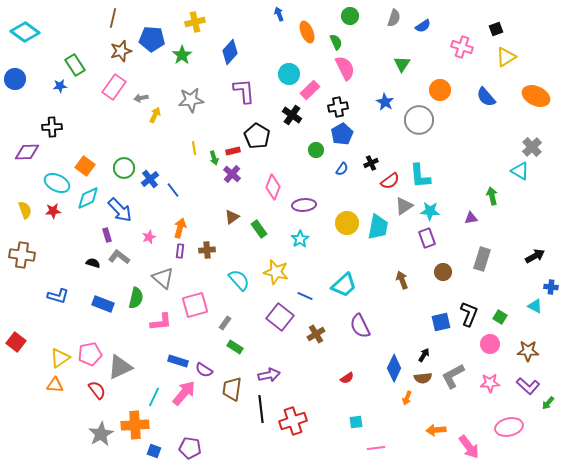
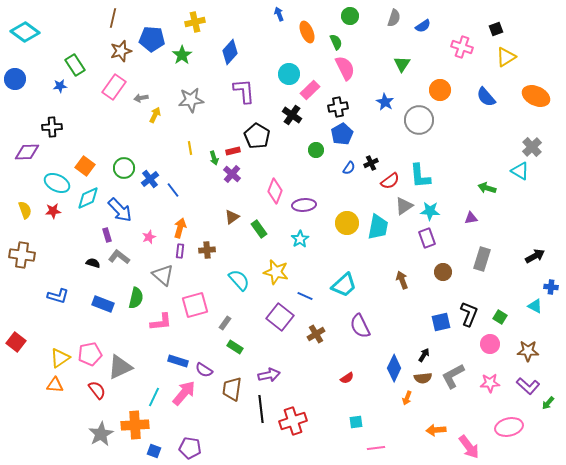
yellow line at (194, 148): moved 4 px left
blue semicircle at (342, 169): moved 7 px right, 1 px up
pink diamond at (273, 187): moved 2 px right, 4 px down
green arrow at (492, 196): moved 5 px left, 8 px up; rotated 60 degrees counterclockwise
gray triangle at (163, 278): moved 3 px up
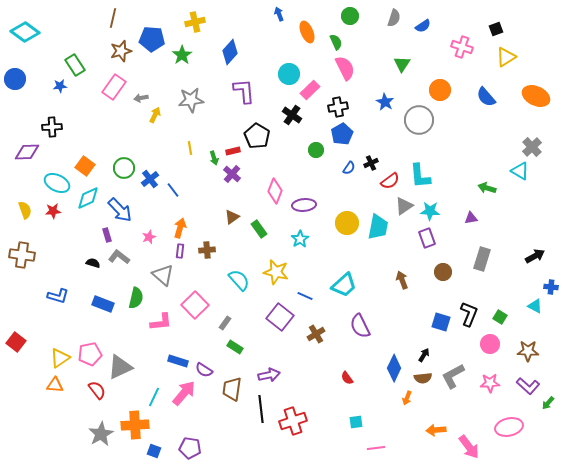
pink square at (195, 305): rotated 28 degrees counterclockwise
blue square at (441, 322): rotated 30 degrees clockwise
red semicircle at (347, 378): rotated 88 degrees clockwise
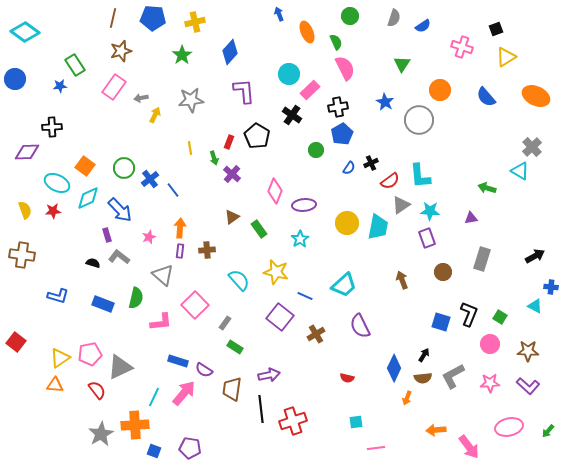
blue pentagon at (152, 39): moved 1 px right, 21 px up
red rectangle at (233, 151): moved 4 px left, 9 px up; rotated 56 degrees counterclockwise
gray triangle at (404, 206): moved 3 px left, 1 px up
orange arrow at (180, 228): rotated 12 degrees counterclockwise
red semicircle at (347, 378): rotated 40 degrees counterclockwise
green arrow at (548, 403): moved 28 px down
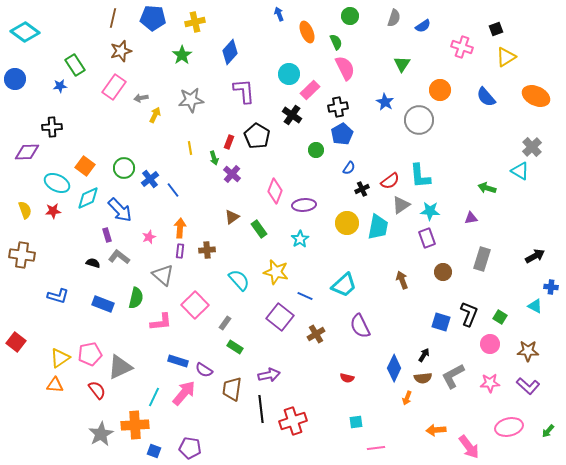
black cross at (371, 163): moved 9 px left, 26 px down
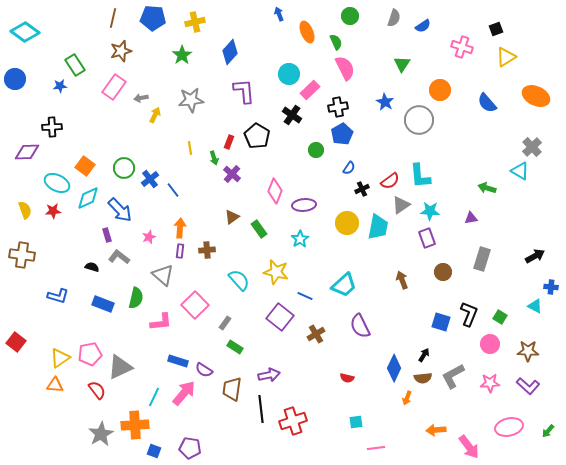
blue semicircle at (486, 97): moved 1 px right, 6 px down
black semicircle at (93, 263): moved 1 px left, 4 px down
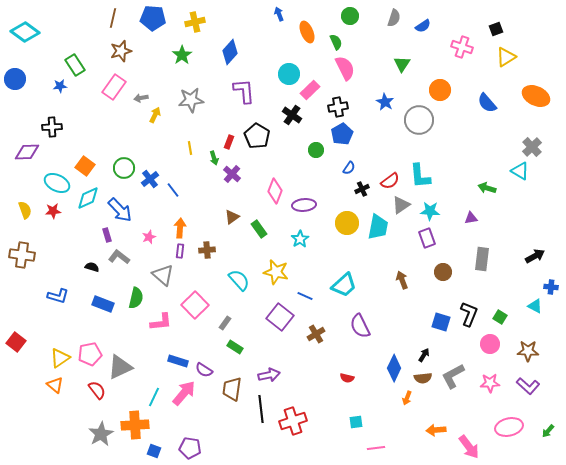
gray rectangle at (482, 259): rotated 10 degrees counterclockwise
orange triangle at (55, 385): rotated 36 degrees clockwise
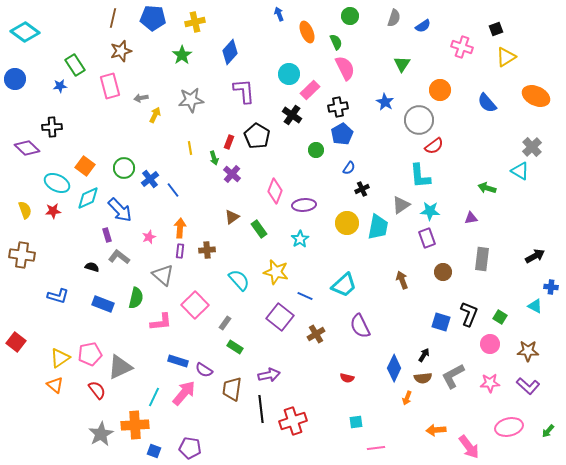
pink rectangle at (114, 87): moved 4 px left, 1 px up; rotated 50 degrees counterclockwise
purple diamond at (27, 152): moved 4 px up; rotated 45 degrees clockwise
red semicircle at (390, 181): moved 44 px right, 35 px up
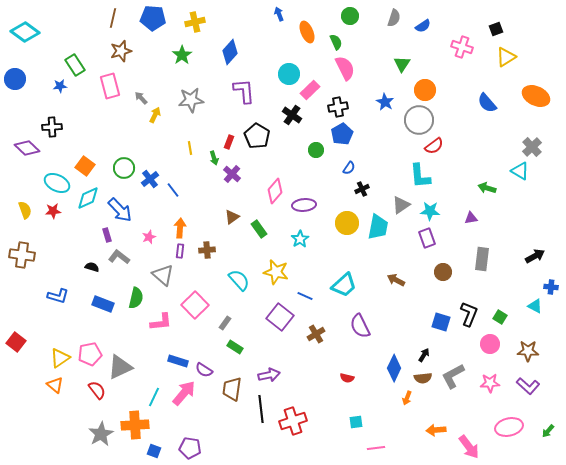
orange circle at (440, 90): moved 15 px left
gray arrow at (141, 98): rotated 56 degrees clockwise
pink diamond at (275, 191): rotated 20 degrees clockwise
brown arrow at (402, 280): moved 6 px left; rotated 42 degrees counterclockwise
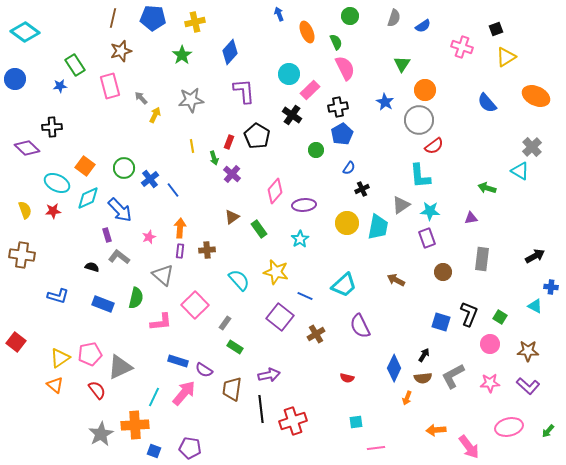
yellow line at (190, 148): moved 2 px right, 2 px up
